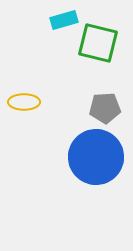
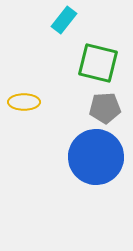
cyan rectangle: rotated 36 degrees counterclockwise
green square: moved 20 px down
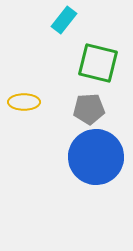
gray pentagon: moved 16 px left, 1 px down
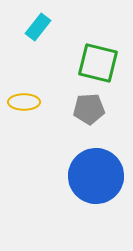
cyan rectangle: moved 26 px left, 7 px down
blue circle: moved 19 px down
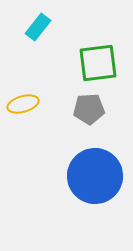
green square: rotated 21 degrees counterclockwise
yellow ellipse: moved 1 px left, 2 px down; rotated 16 degrees counterclockwise
blue circle: moved 1 px left
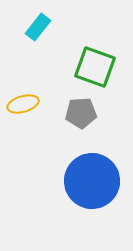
green square: moved 3 px left, 4 px down; rotated 27 degrees clockwise
gray pentagon: moved 8 px left, 4 px down
blue circle: moved 3 px left, 5 px down
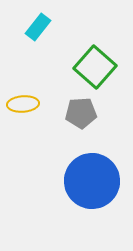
green square: rotated 21 degrees clockwise
yellow ellipse: rotated 12 degrees clockwise
